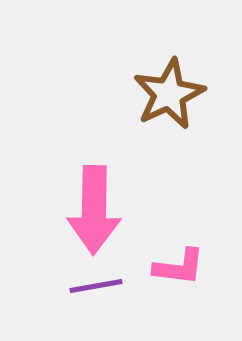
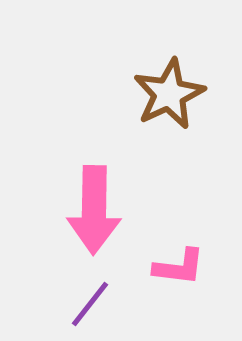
purple line: moved 6 px left, 18 px down; rotated 42 degrees counterclockwise
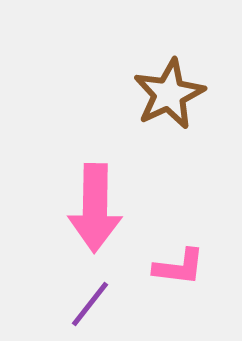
pink arrow: moved 1 px right, 2 px up
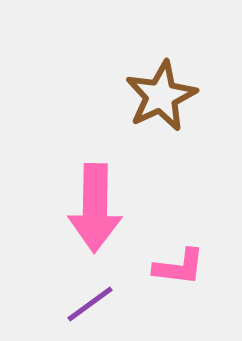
brown star: moved 8 px left, 2 px down
purple line: rotated 16 degrees clockwise
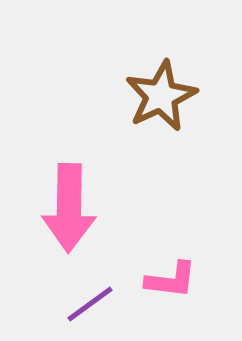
pink arrow: moved 26 px left
pink L-shape: moved 8 px left, 13 px down
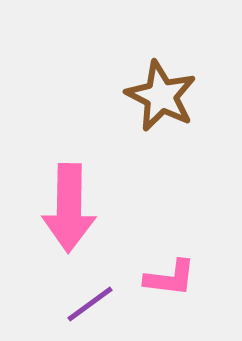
brown star: rotated 20 degrees counterclockwise
pink L-shape: moved 1 px left, 2 px up
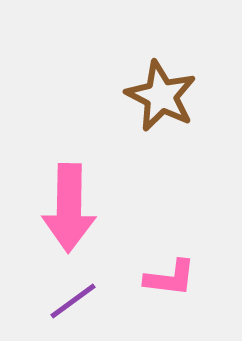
purple line: moved 17 px left, 3 px up
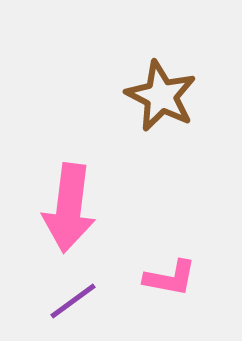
pink arrow: rotated 6 degrees clockwise
pink L-shape: rotated 4 degrees clockwise
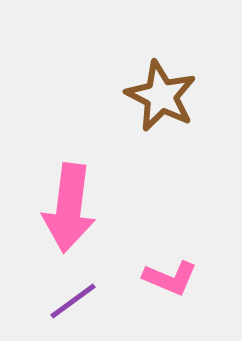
pink L-shape: rotated 12 degrees clockwise
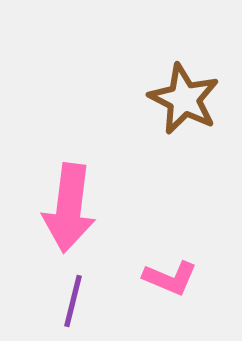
brown star: moved 23 px right, 3 px down
purple line: rotated 40 degrees counterclockwise
